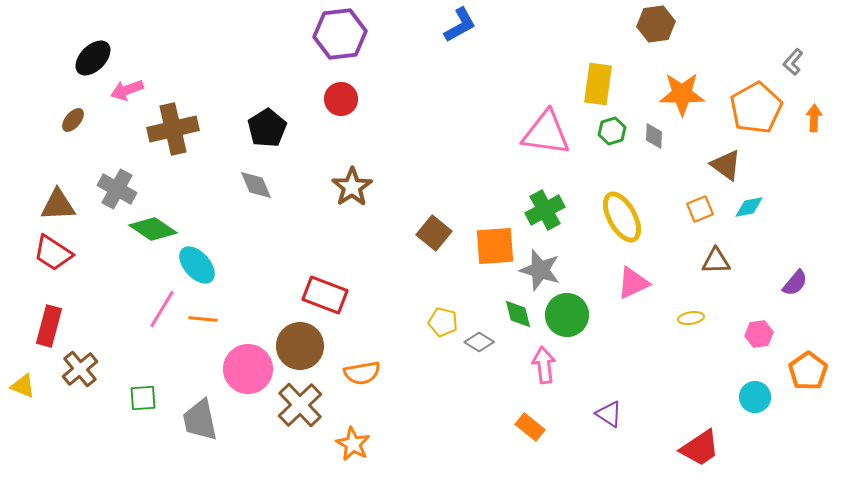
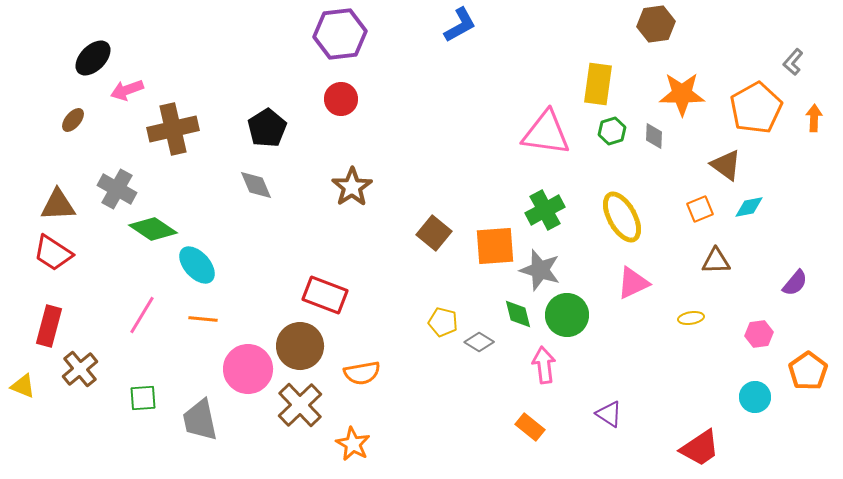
pink line at (162, 309): moved 20 px left, 6 px down
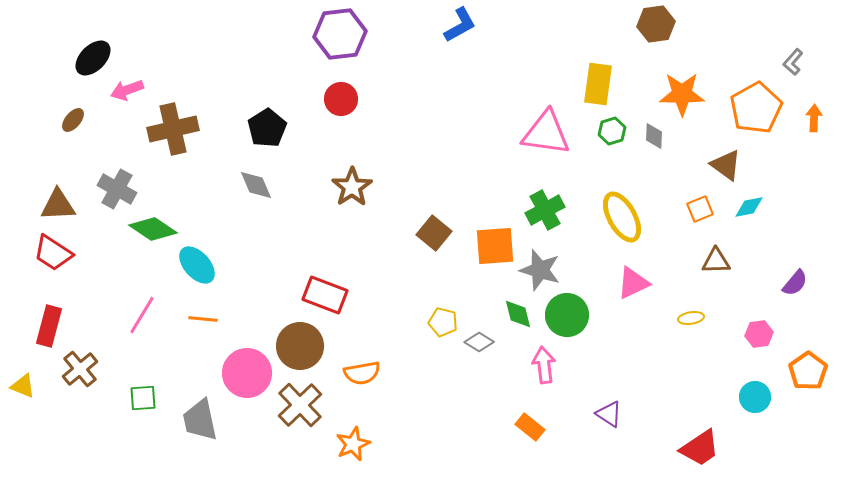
pink circle at (248, 369): moved 1 px left, 4 px down
orange star at (353, 444): rotated 20 degrees clockwise
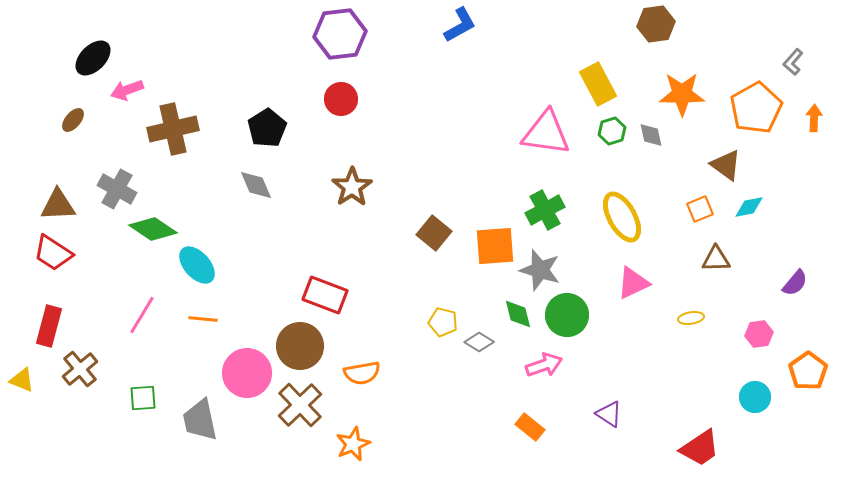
yellow rectangle at (598, 84): rotated 36 degrees counterclockwise
gray diamond at (654, 136): moved 3 px left, 1 px up; rotated 16 degrees counterclockwise
brown triangle at (716, 261): moved 2 px up
pink arrow at (544, 365): rotated 78 degrees clockwise
yellow triangle at (23, 386): moved 1 px left, 6 px up
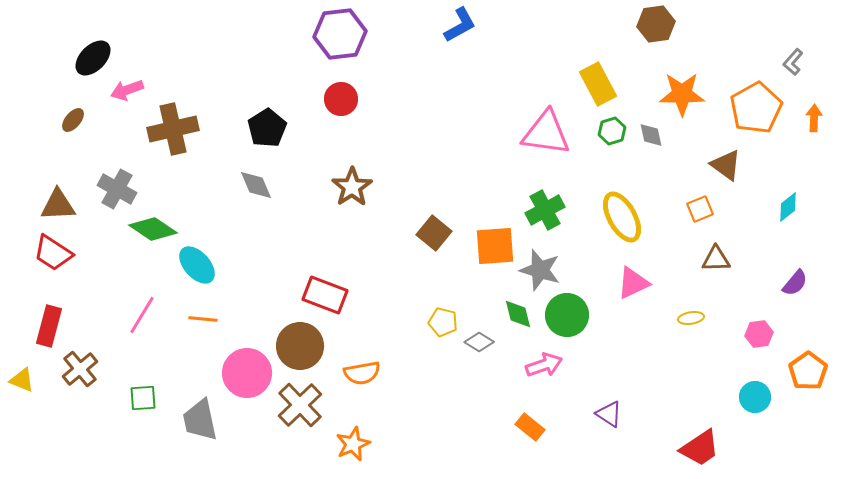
cyan diamond at (749, 207): moved 39 px right; rotated 28 degrees counterclockwise
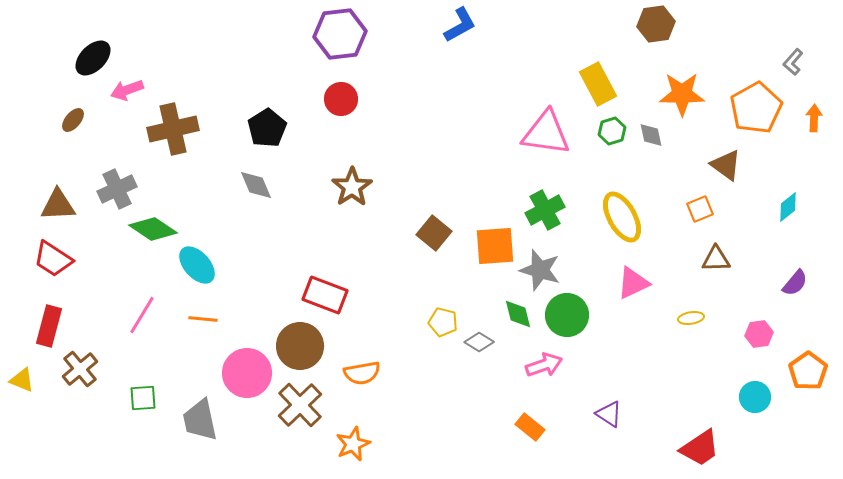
gray cross at (117, 189): rotated 36 degrees clockwise
red trapezoid at (53, 253): moved 6 px down
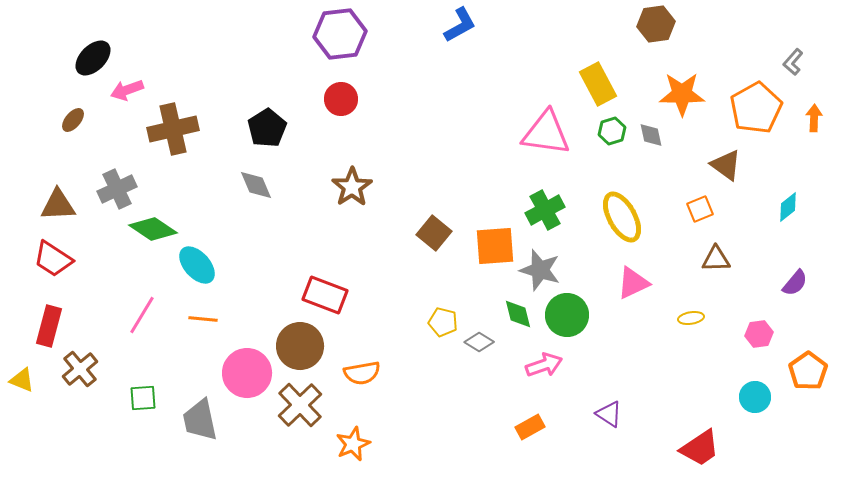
orange rectangle at (530, 427): rotated 68 degrees counterclockwise
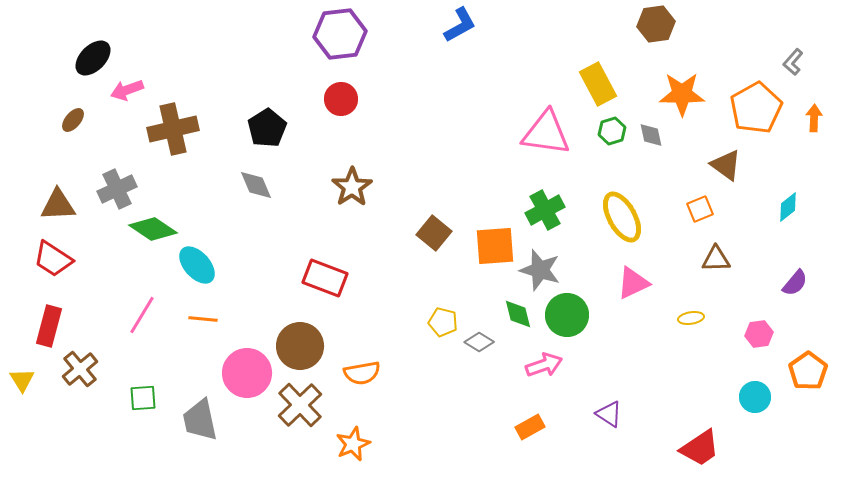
red rectangle at (325, 295): moved 17 px up
yellow triangle at (22, 380): rotated 36 degrees clockwise
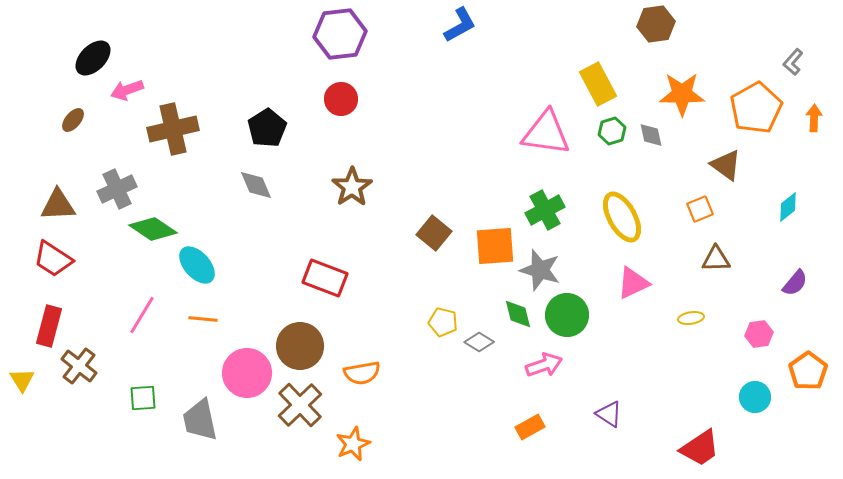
brown cross at (80, 369): moved 1 px left, 3 px up; rotated 12 degrees counterclockwise
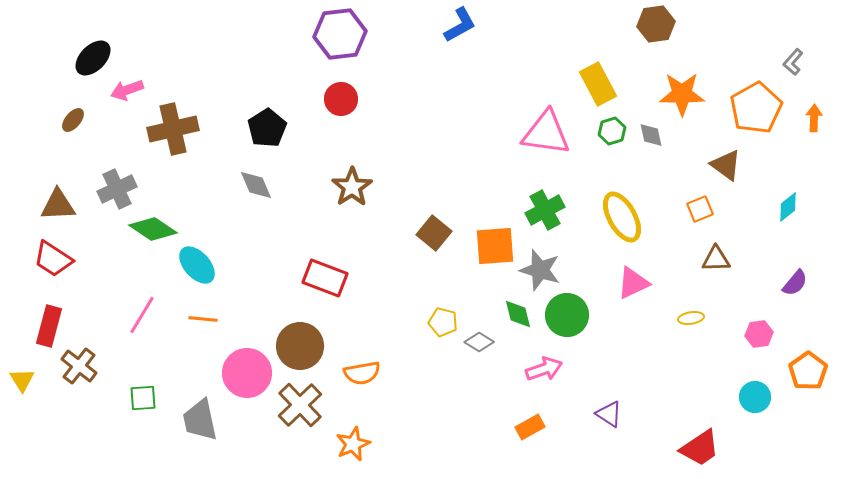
pink arrow at (544, 365): moved 4 px down
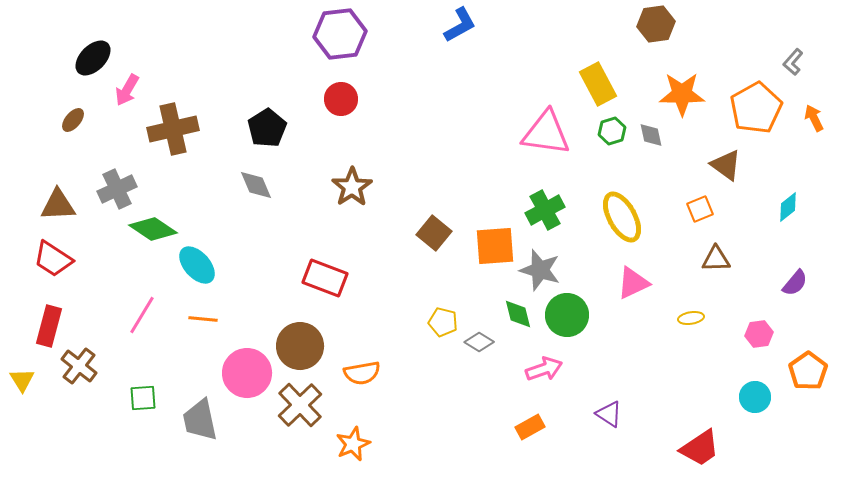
pink arrow at (127, 90): rotated 40 degrees counterclockwise
orange arrow at (814, 118): rotated 28 degrees counterclockwise
